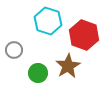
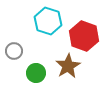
red hexagon: moved 1 px down
gray circle: moved 1 px down
green circle: moved 2 px left
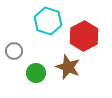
red hexagon: rotated 12 degrees clockwise
brown star: moved 1 px down; rotated 20 degrees counterclockwise
